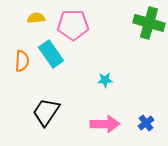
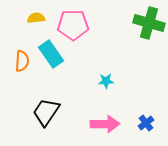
cyan star: moved 1 px right, 1 px down
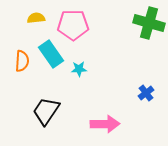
cyan star: moved 27 px left, 12 px up
black trapezoid: moved 1 px up
blue cross: moved 30 px up
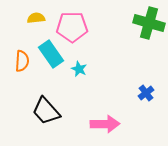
pink pentagon: moved 1 px left, 2 px down
cyan star: rotated 28 degrees clockwise
black trapezoid: rotated 76 degrees counterclockwise
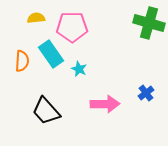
pink arrow: moved 20 px up
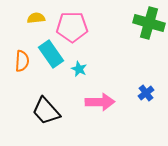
pink arrow: moved 5 px left, 2 px up
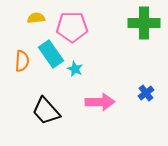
green cross: moved 5 px left; rotated 16 degrees counterclockwise
cyan star: moved 4 px left
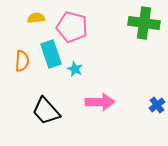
green cross: rotated 8 degrees clockwise
pink pentagon: rotated 16 degrees clockwise
cyan rectangle: rotated 16 degrees clockwise
blue cross: moved 11 px right, 12 px down
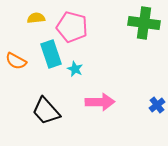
orange semicircle: moved 6 px left; rotated 115 degrees clockwise
